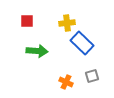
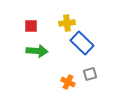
red square: moved 4 px right, 5 px down
gray square: moved 2 px left, 2 px up
orange cross: moved 2 px right
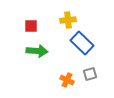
yellow cross: moved 1 px right, 3 px up
orange cross: moved 1 px left, 2 px up
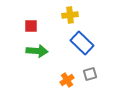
yellow cross: moved 2 px right, 5 px up
orange cross: rotated 32 degrees clockwise
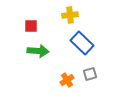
green arrow: moved 1 px right
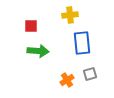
blue rectangle: rotated 40 degrees clockwise
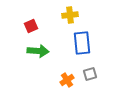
red square: rotated 24 degrees counterclockwise
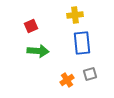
yellow cross: moved 5 px right
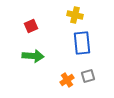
yellow cross: rotated 21 degrees clockwise
green arrow: moved 5 px left, 5 px down
gray square: moved 2 px left, 2 px down
